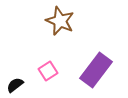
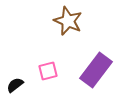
brown star: moved 8 px right
pink square: rotated 18 degrees clockwise
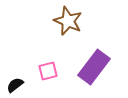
purple rectangle: moved 2 px left, 3 px up
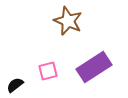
purple rectangle: rotated 20 degrees clockwise
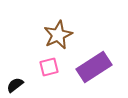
brown star: moved 10 px left, 14 px down; rotated 24 degrees clockwise
pink square: moved 1 px right, 4 px up
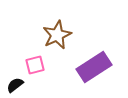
brown star: moved 1 px left
pink square: moved 14 px left, 2 px up
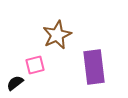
purple rectangle: rotated 64 degrees counterclockwise
black semicircle: moved 2 px up
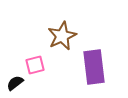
brown star: moved 5 px right, 1 px down
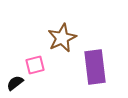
brown star: moved 2 px down
purple rectangle: moved 1 px right
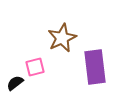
pink square: moved 2 px down
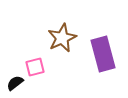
purple rectangle: moved 8 px right, 13 px up; rotated 8 degrees counterclockwise
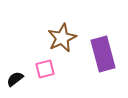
pink square: moved 10 px right, 2 px down
black semicircle: moved 4 px up
